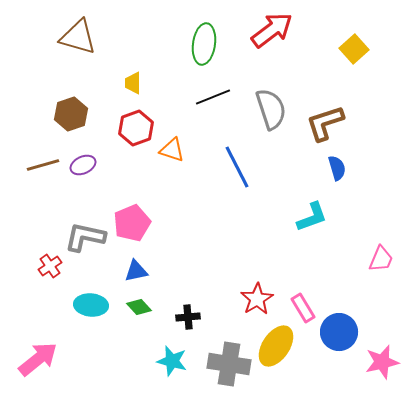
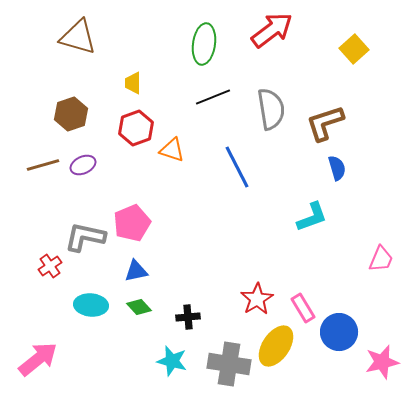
gray semicircle: rotated 9 degrees clockwise
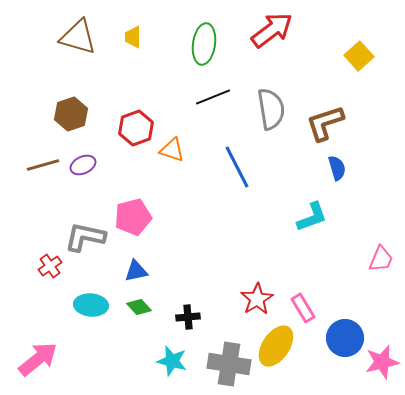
yellow square: moved 5 px right, 7 px down
yellow trapezoid: moved 46 px up
pink pentagon: moved 1 px right, 6 px up; rotated 9 degrees clockwise
blue circle: moved 6 px right, 6 px down
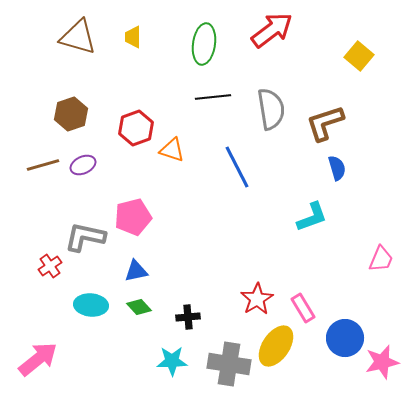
yellow square: rotated 8 degrees counterclockwise
black line: rotated 16 degrees clockwise
cyan star: rotated 16 degrees counterclockwise
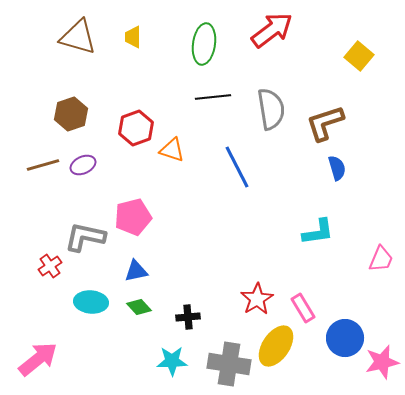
cyan L-shape: moved 6 px right, 15 px down; rotated 12 degrees clockwise
cyan ellipse: moved 3 px up
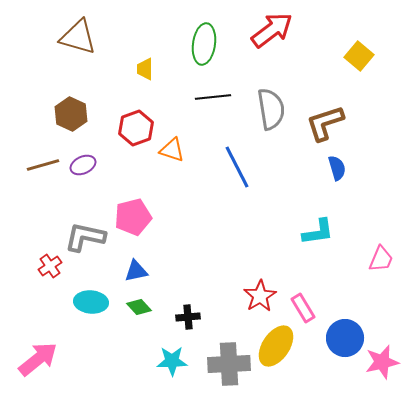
yellow trapezoid: moved 12 px right, 32 px down
brown hexagon: rotated 16 degrees counterclockwise
red star: moved 3 px right, 3 px up
gray cross: rotated 12 degrees counterclockwise
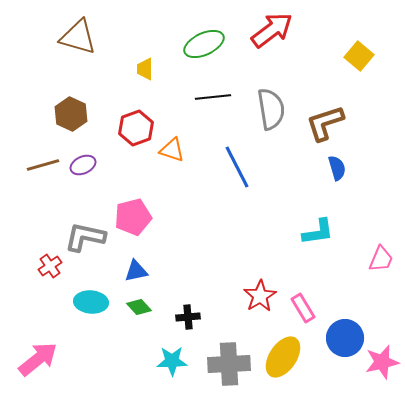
green ellipse: rotated 57 degrees clockwise
yellow ellipse: moved 7 px right, 11 px down
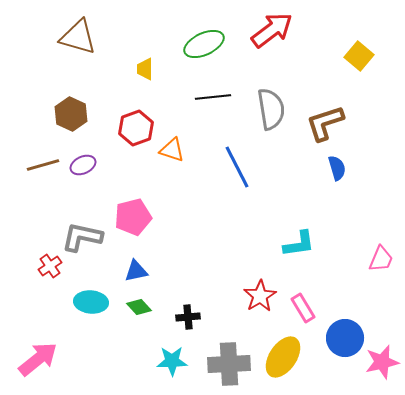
cyan L-shape: moved 19 px left, 12 px down
gray L-shape: moved 3 px left
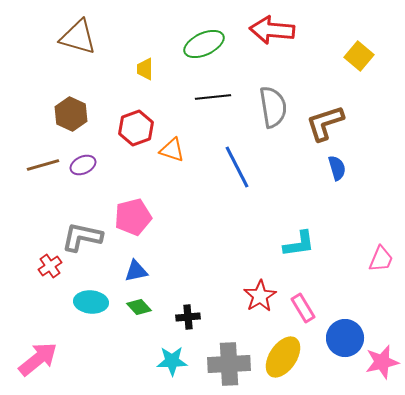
red arrow: rotated 138 degrees counterclockwise
gray semicircle: moved 2 px right, 2 px up
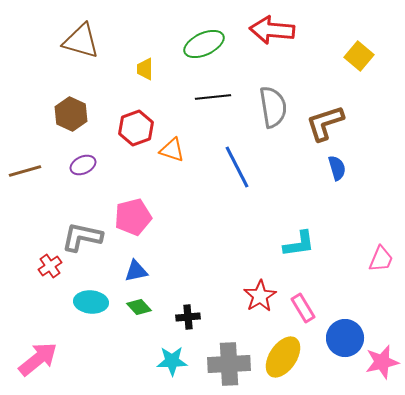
brown triangle: moved 3 px right, 4 px down
brown line: moved 18 px left, 6 px down
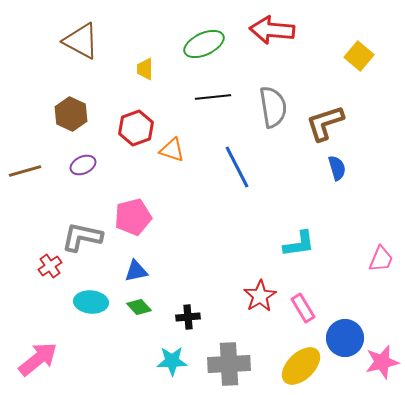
brown triangle: rotated 12 degrees clockwise
yellow ellipse: moved 18 px right, 9 px down; rotated 12 degrees clockwise
